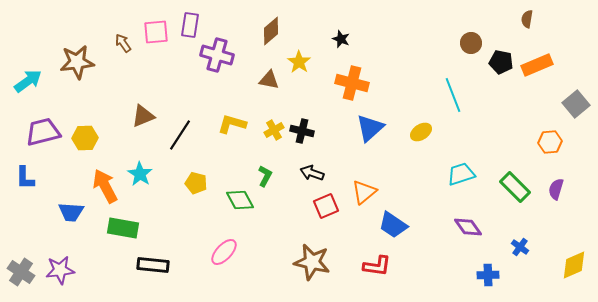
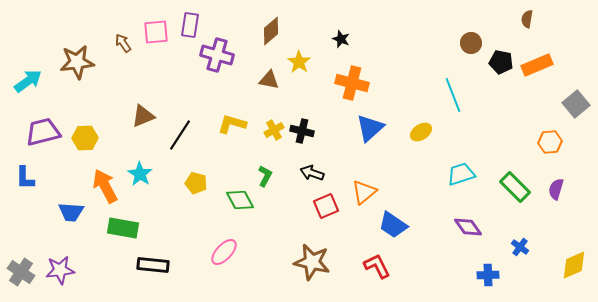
red L-shape at (377, 266): rotated 124 degrees counterclockwise
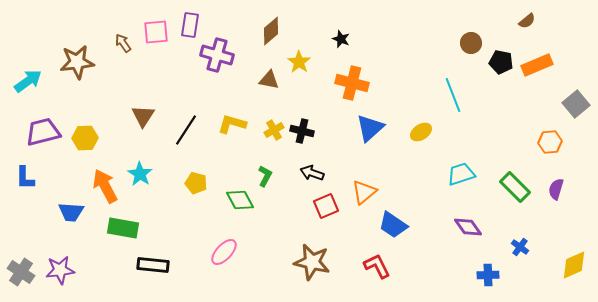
brown semicircle at (527, 19): moved 2 px down; rotated 138 degrees counterclockwise
brown triangle at (143, 116): rotated 35 degrees counterclockwise
black line at (180, 135): moved 6 px right, 5 px up
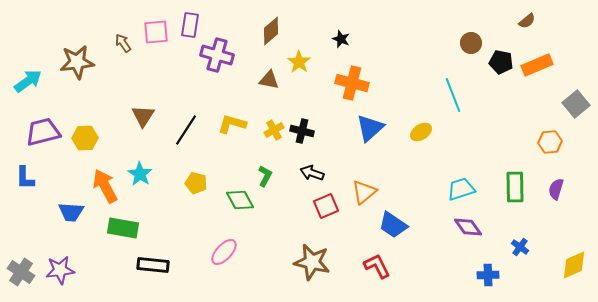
cyan trapezoid at (461, 174): moved 15 px down
green rectangle at (515, 187): rotated 44 degrees clockwise
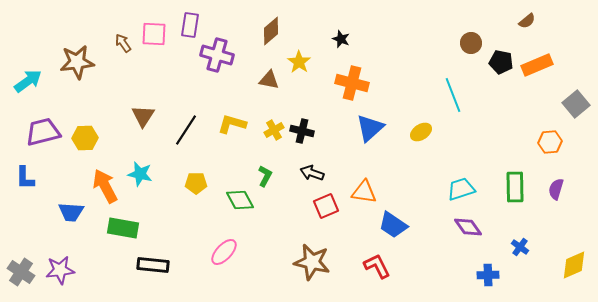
pink square at (156, 32): moved 2 px left, 2 px down; rotated 8 degrees clockwise
cyan star at (140, 174): rotated 20 degrees counterclockwise
yellow pentagon at (196, 183): rotated 15 degrees counterclockwise
orange triangle at (364, 192): rotated 48 degrees clockwise
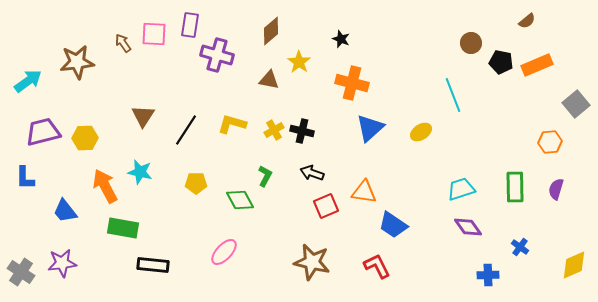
cyan star at (140, 174): moved 2 px up
blue trapezoid at (71, 212): moved 6 px left, 1 px up; rotated 48 degrees clockwise
purple star at (60, 270): moved 2 px right, 7 px up
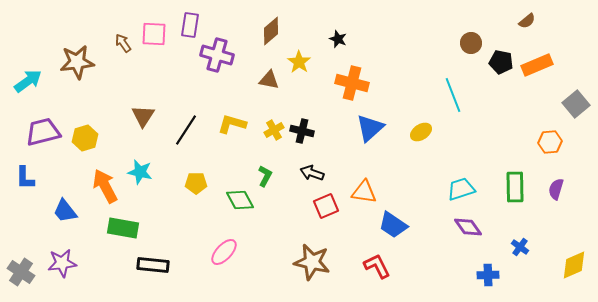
black star at (341, 39): moved 3 px left
yellow hexagon at (85, 138): rotated 15 degrees counterclockwise
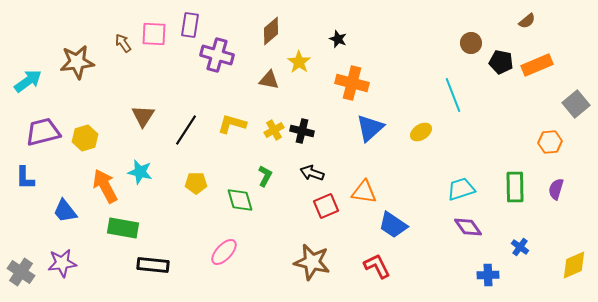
green diamond at (240, 200): rotated 12 degrees clockwise
